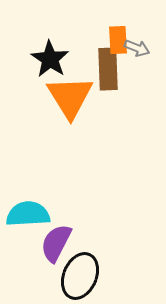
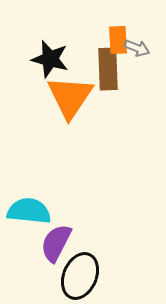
black star: rotated 18 degrees counterclockwise
orange triangle: rotated 6 degrees clockwise
cyan semicircle: moved 1 px right, 3 px up; rotated 9 degrees clockwise
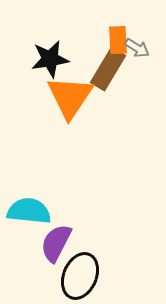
gray arrow: rotated 10 degrees clockwise
black star: rotated 24 degrees counterclockwise
brown rectangle: rotated 33 degrees clockwise
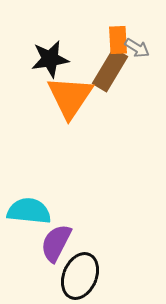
brown rectangle: moved 2 px right, 1 px down
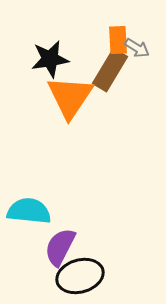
purple semicircle: moved 4 px right, 4 px down
black ellipse: rotated 51 degrees clockwise
